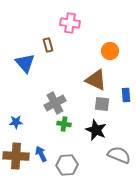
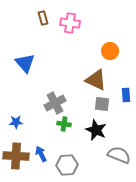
brown rectangle: moved 5 px left, 27 px up
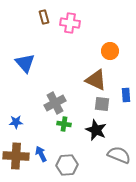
brown rectangle: moved 1 px right, 1 px up
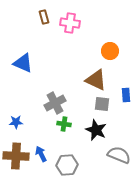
blue triangle: moved 2 px left; rotated 25 degrees counterclockwise
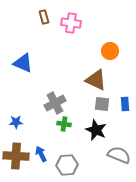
pink cross: moved 1 px right
blue rectangle: moved 1 px left, 9 px down
